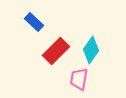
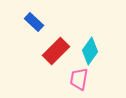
cyan diamond: moved 1 px left, 1 px down
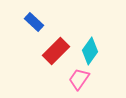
pink trapezoid: rotated 25 degrees clockwise
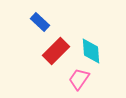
blue rectangle: moved 6 px right
cyan diamond: moved 1 px right; rotated 40 degrees counterclockwise
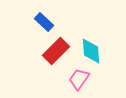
blue rectangle: moved 4 px right
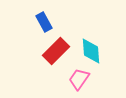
blue rectangle: rotated 18 degrees clockwise
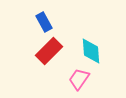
red rectangle: moved 7 px left
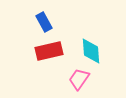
red rectangle: rotated 32 degrees clockwise
